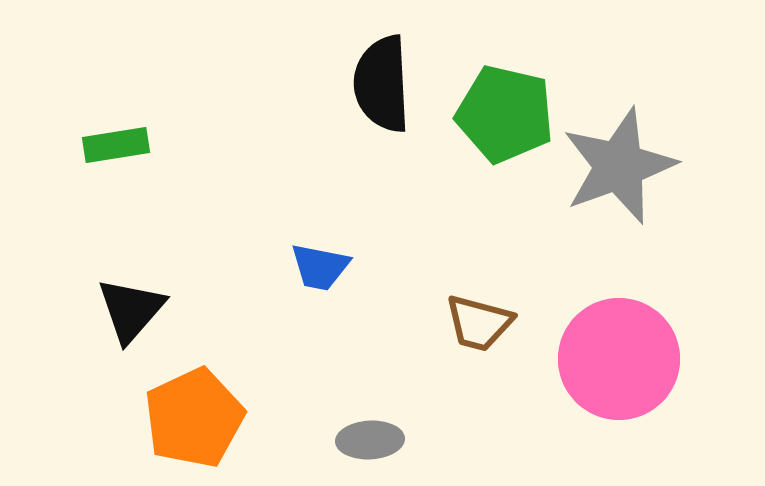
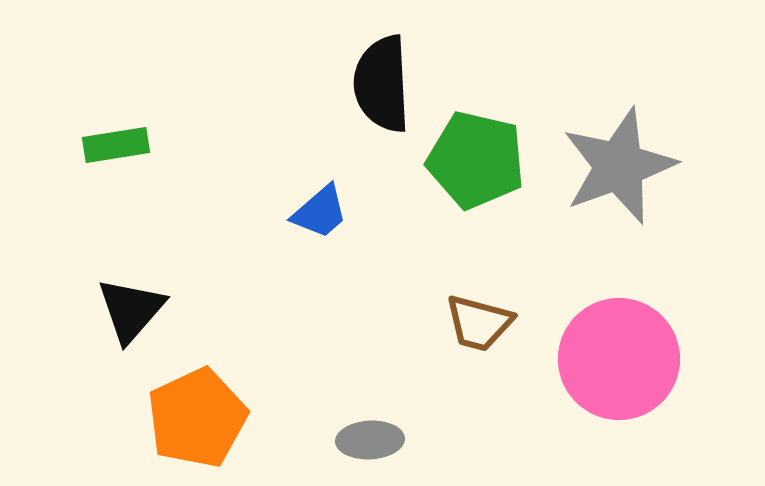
green pentagon: moved 29 px left, 46 px down
blue trapezoid: moved 55 px up; rotated 52 degrees counterclockwise
orange pentagon: moved 3 px right
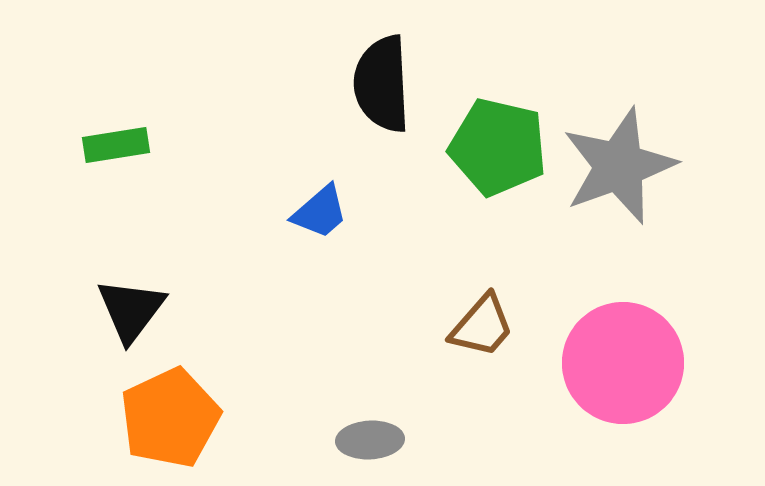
green pentagon: moved 22 px right, 13 px up
black triangle: rotated 4 degrees counterclockwise
brown trapezoid: moved 3 px right, 3 px down; rotated 64 degrees counterclockwise
pink circle: moved 4 px right, 4 px down
orange pentagon: moved 27 px left
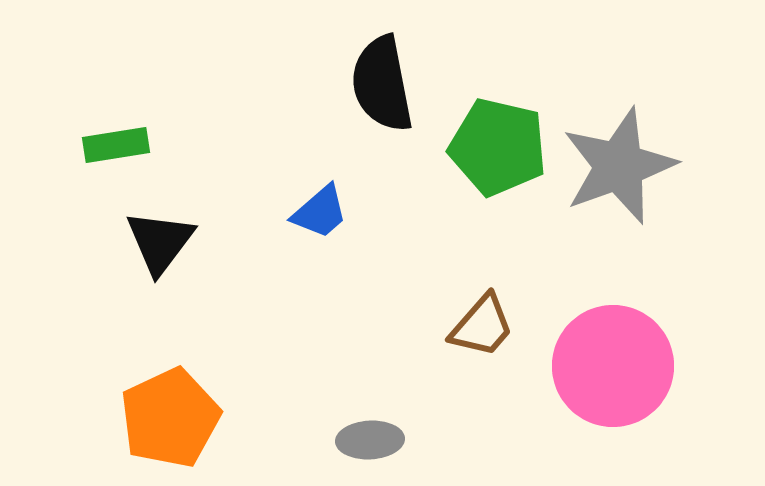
black semicircle: rotated 8 degrees counterclockwise
black triangle: moved 29 px right, 68 px up
pink circle: moved 10 px left, 3 px down
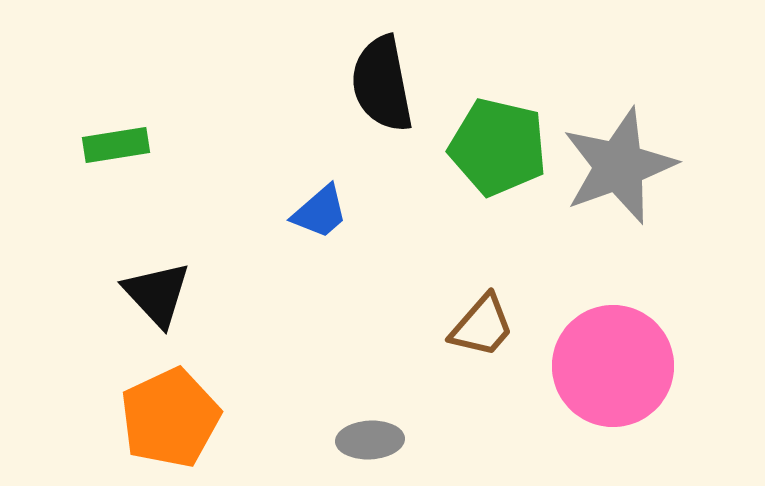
black triangle: moved 3 px left, 52 px down; rotated 20 degrees counterclockwise
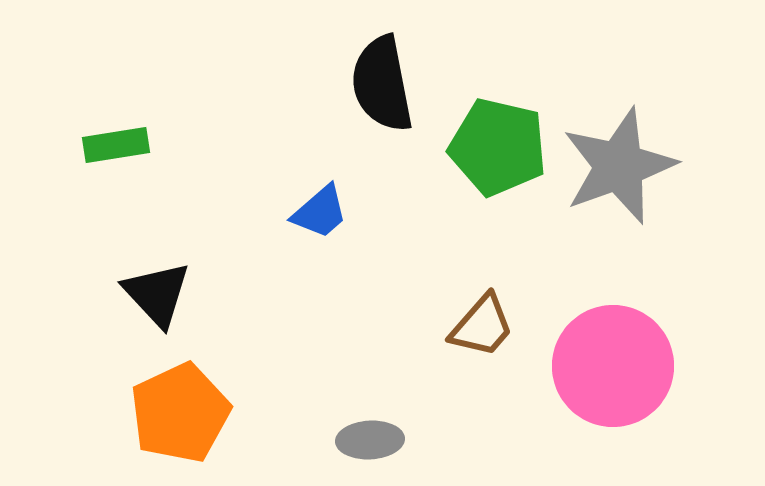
orange pentagon: moved 10 px right, 5 px up
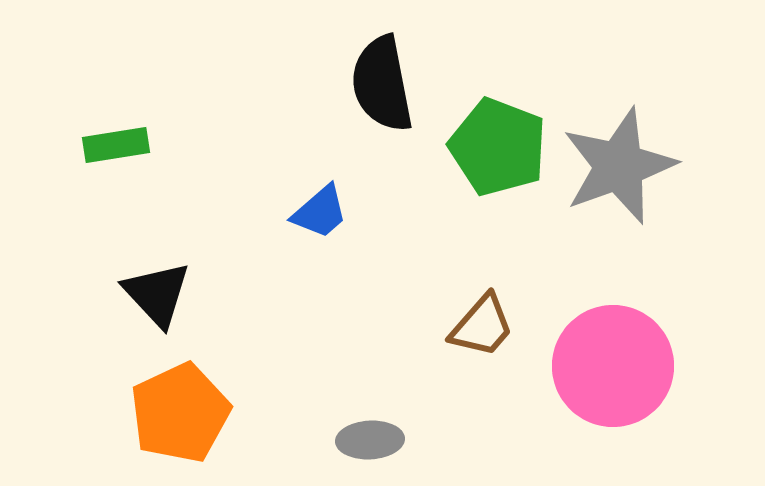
green pentagon: rotated 8 degrees clockwise
